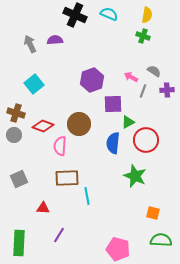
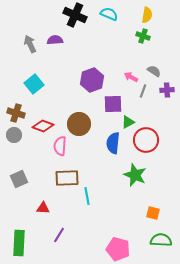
green star: moved 1 px up
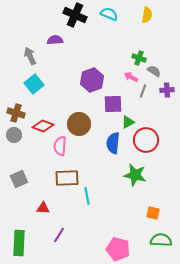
green cross: moved 4 px left, 22 px down
gray arrow: moved 12 px down
green star: rotated 10 degrees counterclockwise
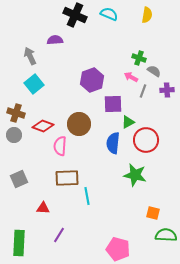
green semicircle: moved 5 px right, 5 px up
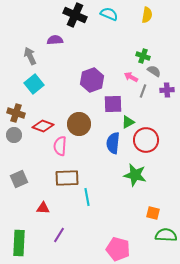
green cross: moved 4 px right, 2 px up
cyan line: moved 1 px down
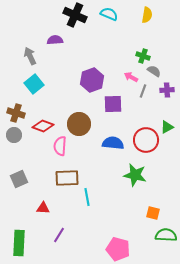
green triangle: moved 39 px right, 5 px down
blue semicircle: rotated 90 degrees clockwise
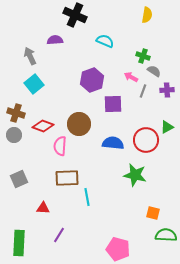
cyan semicircle: moved 4 px left, 27 px down
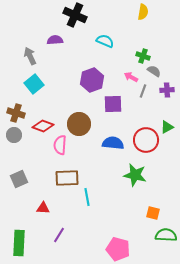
yellow semicircle: moved 4 px left, 3 px up
pink semicircle: moved 1 px up
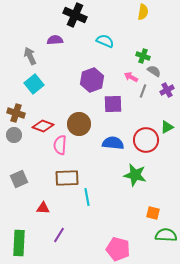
purple cross: rotated 24 degrees counterclockwise
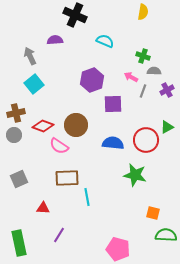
gray semicircle: rotated 32 degrees counterclockwise
brown cross: rotated 30 degrees counterclockwise
brown circle: moved 3 px left, 1 px down
pink semicircle: moved 1 px left, 1 px down; rotated 60 degrees counterclockwise
green rectangle: rotated 15 degrees counterclockwise
